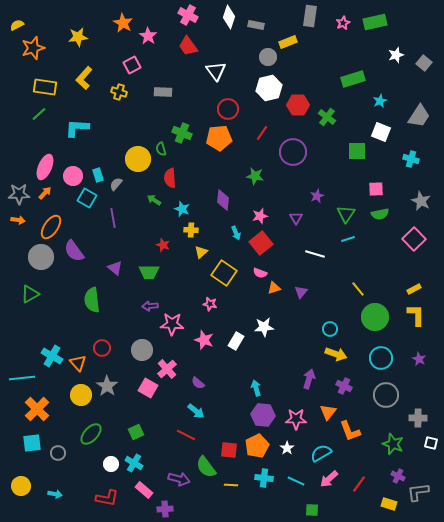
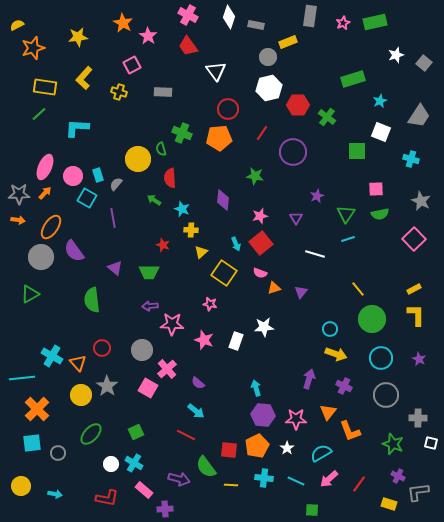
cyan arrow at (236, 233): moved 11 px down
green circle at (375, 317): moved 3 px left, 2 px down
white rectangle at (236, 341): rotated 12 degrees counterclockwise
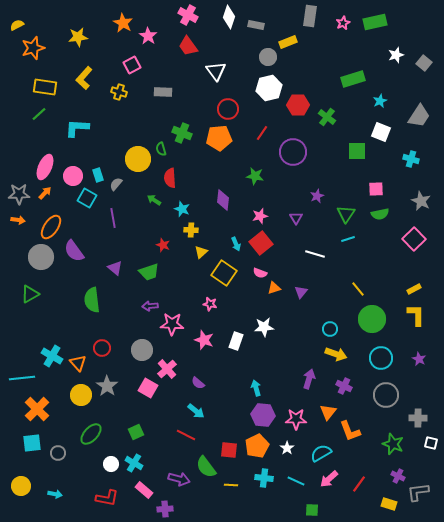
green trapezoid at (149, 272): rotated 20 degrees counterclockwise
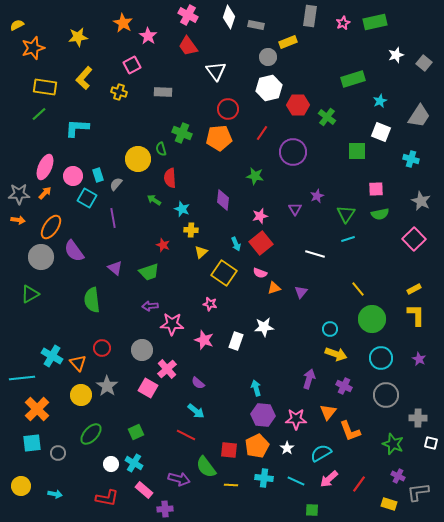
purple triangle at (296, 218): moved 1 px left, 9 px up
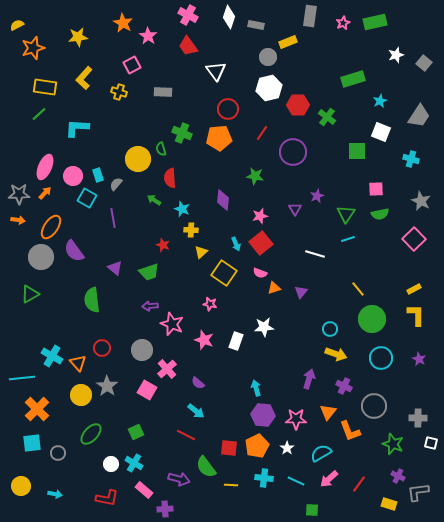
pink star at (172, 324): rotated 20 degrees clockwise
pink square at (148, 388): moved 1 px left, 2 px down
gray circle at (386, 395): moved 12 px left, 11 px down
red square at (229, 450): moved 2 px up
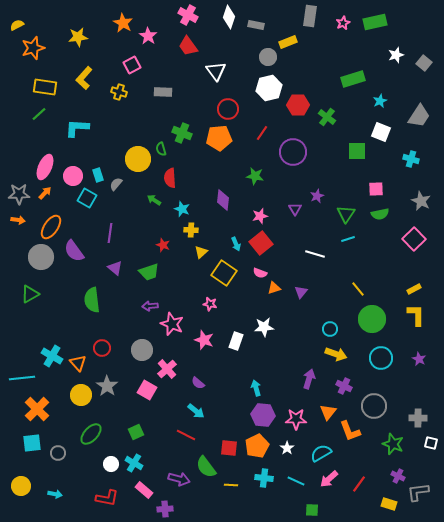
purple line at (113, 218): moved 3 px left, 15 px down; rotated 18 degrees clockwise
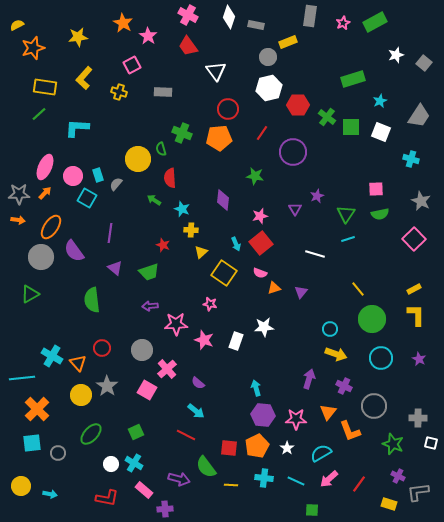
green rectangle at (375, 22): rotated 15 degrees counterclockwise
green square at (357, 151): moved 6 px left, 24 px up
pink star at (172, 324): moved 4 px right; rotated 25 degrees counterclockwise
cyan arrow at (55, 494): moved 5 px left
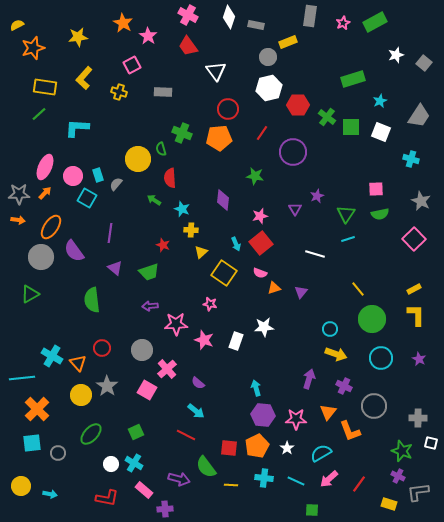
green star at (393, 444): moved 9 px right, 7 px down
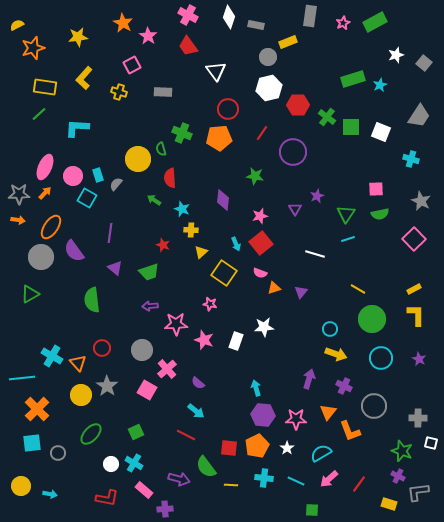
cyan star at (380, 101): moved 16 px up
yellow line at (358, 289): rotated 21 degrees counterclockwise
